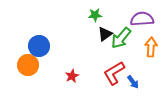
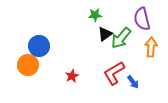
purple semicircle: rotated 100 degrees counterclockwise
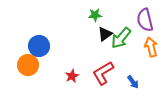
purple semicircle: moved 3 px right, 1 px down
orange arrow: rotated 18 degrees counterclockwise
red L-shape: moved 11 px left
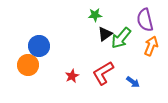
orange arrow: moved 1 px up; rotated 36 degrees clockwise
blue arrow: rotated 16 degrees counterclockwise
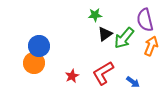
green arrow: moved 3 px right
orange circle: moved 6 px right, 2 px up
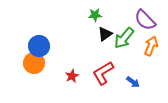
purple semicircle: rotated 30 degrees counterclockwise
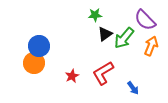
blue arrow: moved 6 px down; rotated 16 degrees clockwise
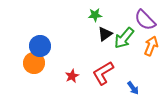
blue circle: moved 1 px right
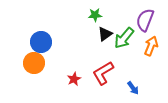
purple semicircle: rotated 65 degrees clockwise
blue circle: moved 1 px right, 4 px up
red star: moved 2 px right, 3 px down
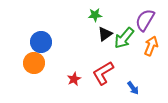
purple semicircle: rotated 10 degrees clockwise
